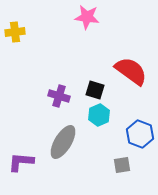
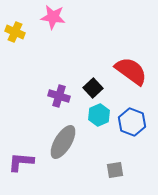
pink star: moved 34 px left
yellow cross: rotated 30 degrees clockwise
black square: moved 2 px left, 2 px up; rotated 30 degrees clockwise
blue hexagon: moved 8 px left, 12 px up
gray square: moved 7 px left, 5 px down
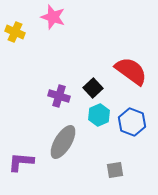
pink star: rotated 10 degrees clockwise
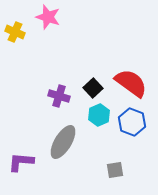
pink star: moved 5 px left
red semicircle: moved 12 px down
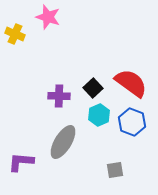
yellow cross: moved 2 px down
purple cross: rotated 15 degrees counterclockwise
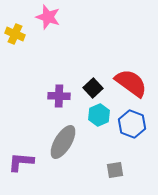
blue hexagon: moved 2 px down
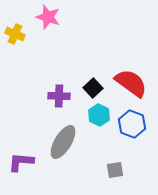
cyan hexagon: rotated 10 degrees counterclockwise
